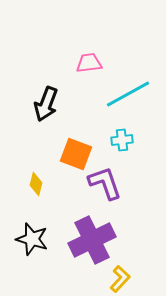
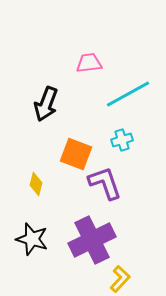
cyan cross: rotated 10 degrees counterclockwise
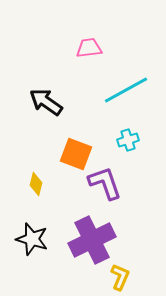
pink trapezoid: moved 15 px up
cyan line: moved 2 px left, 4 px up
black arrow: moved 2 px up; rotated 104 degrees clockwise
cyan cross: moved 6 px right
yellow L-shape: moved 2 px up; rotated 20 degrees counterclockwise
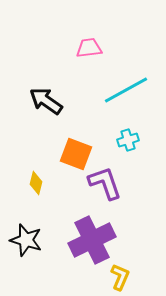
black arrow: moved 1 px up
yellow diamond: moved 1 px up
black star: moved 6 px left, 1 px down
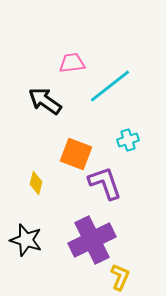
pink trapezoid: moved 17 px left, 15 px down
cyan line: moved 16 px left, 4 px up; rotated 9 degrees counterclockwise
black arrow: moved 1 px left
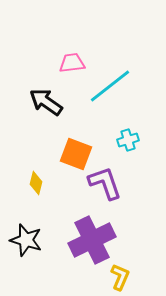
black arrow: moved 1 px right, 1 px down
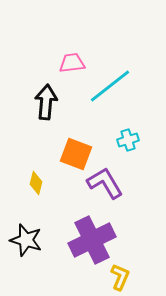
black arrow: rotated 60 degrees clockwise
purple L-shape: rotated 12 degrees counterclockwise
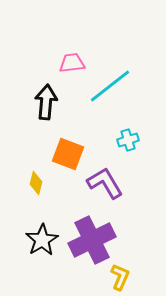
orange square: moved 8 px left
black star: moved 16 px right; rotated 24 degrees clockwise
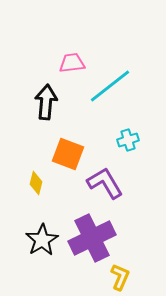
purple cross: moved 2 px up
